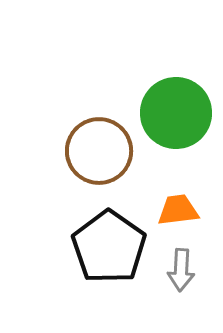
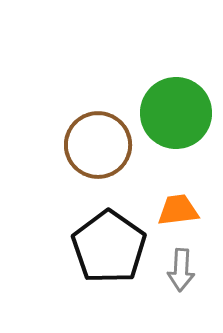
brown circle: moved 1 px left, 6 px up
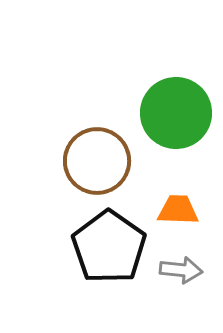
brown circle: moved 1 px left, 16 px down
orange trapezoid: rotated 9 degrees clockwise
gray arrow: rotated 87 degrees counterclockwise
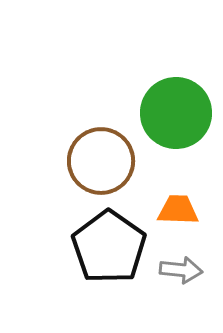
brown circle: moved 4 px right
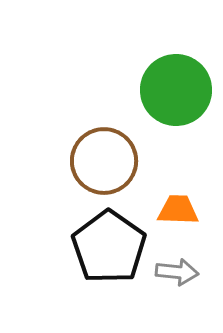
green circle: moved 23 px up
brown circle: moved 3 px right
gray arrow: moved 4 px left, 2 px down
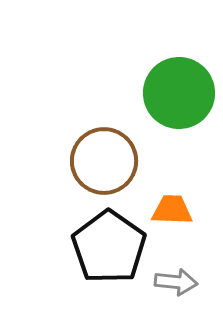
green circle: moved 3 px right, 3 px down
orange trapezoid: moved 6 px left
gray arrow: moved 1 px left, 10 px down
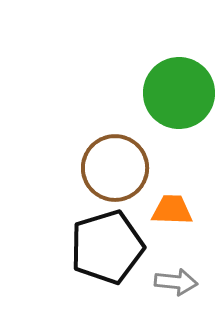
brown circle: moved 11 px right, 7 px down
black pentagon: moved 2 px left; rotated 20 degrees clockwise
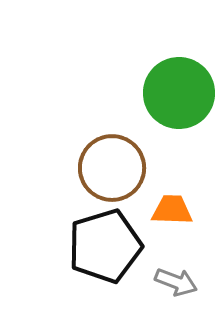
brown circle: moved 3 px left
black pentagon: moved 2 px left, 1 px up
gray arrow: rotated 15 degrees clockwise
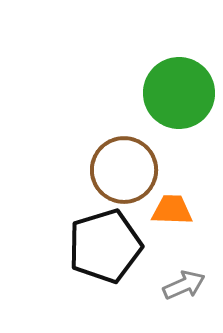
brown circle: moved 12 px right, 2 px down
gray arrow: moved 8 px right, 3 px down; rotated 45 degrees counterclockwise
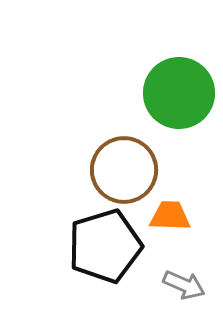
orange trapezoid: moved 2 px left, 6 px down
gray arrow: rotated 48 degrees clockwise
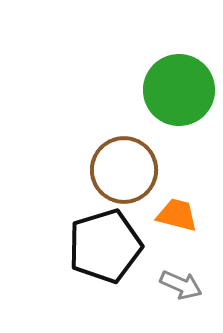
green circle: moved 3 px up
orange trapezoid: moved 7 px right, 1 px up; rotated 12 degrees clockwise
gray arrow: moved 3 px left
